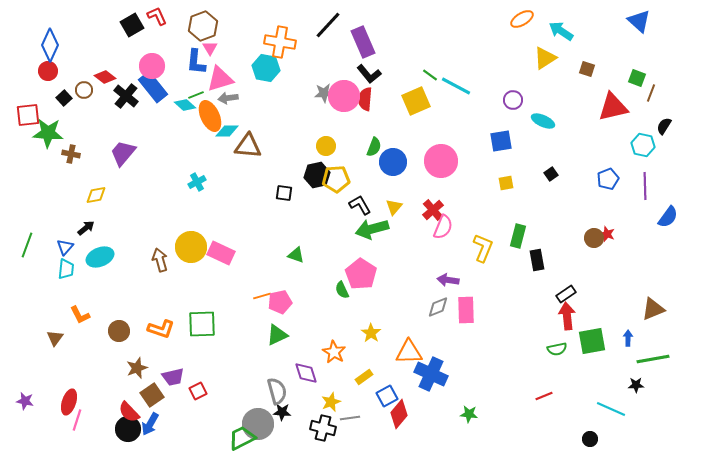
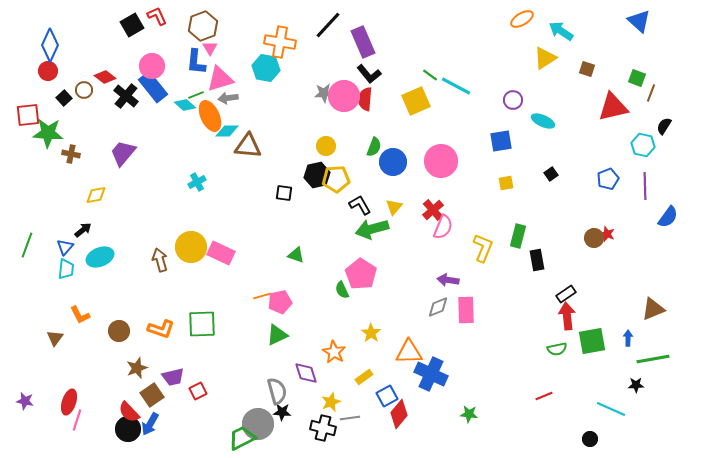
black arrow at (86, 228): moved 3 px left, 2 px down
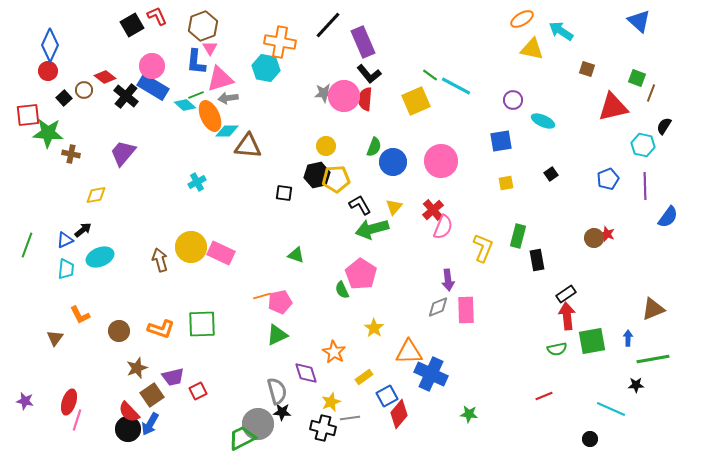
yellow triangle at (545, 58): moved 13 px left, 9 px up; rotated 45 degrees clockwise
blue rectangle at (153, 87): rotated 20 degrees counterclockwise
blue triangle at (65, 247): moved 7 px up; rotated 24 degrees clockwise
purple arrow at (448, 280): rotated 105 degrees counterclockwise
yellow star at (371, 333): moved 3 px right, 5 px up
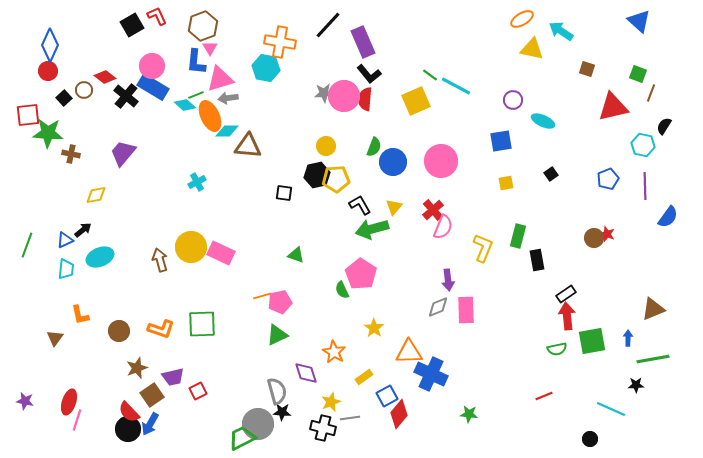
green square at (637, 78): moved 1 px right, 4 px up
orange L-shape at (80, 315): rotated 15 degrees clockwise
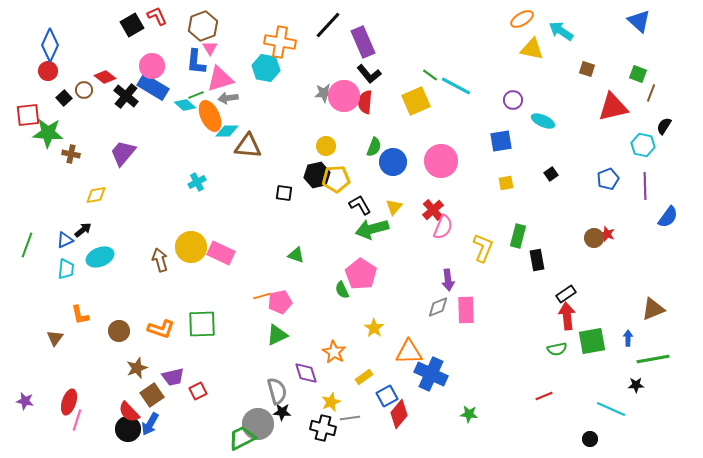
red semicircle at (365, 99): moved 3 px down
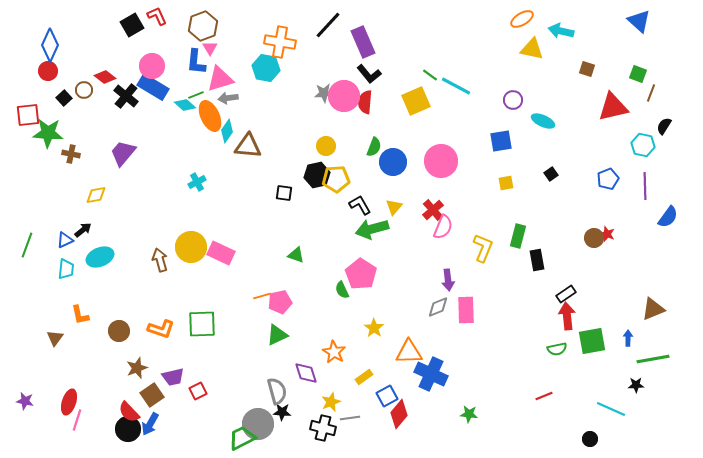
cyan arrow at (561, 31): rotated 20 degrees counterclockwise
cyan diamond at (227, 131): rotated 55 degrees counterclockwise
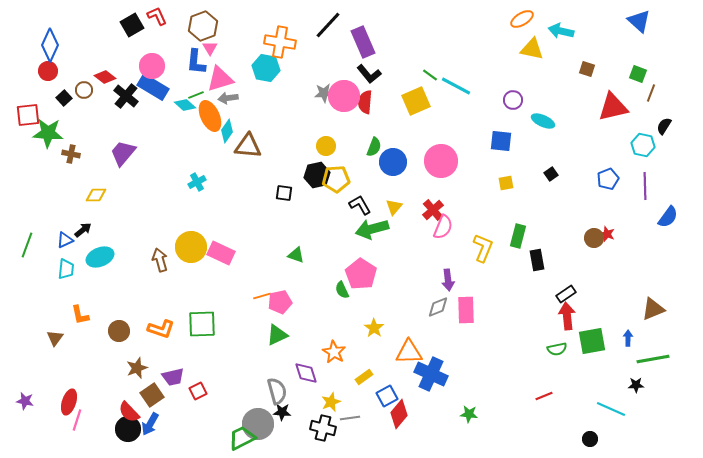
blue square at (501, 141): rotated 15 degrees clockwise
yellow diamond at (96, 195): rotated 10 degrees clockwise
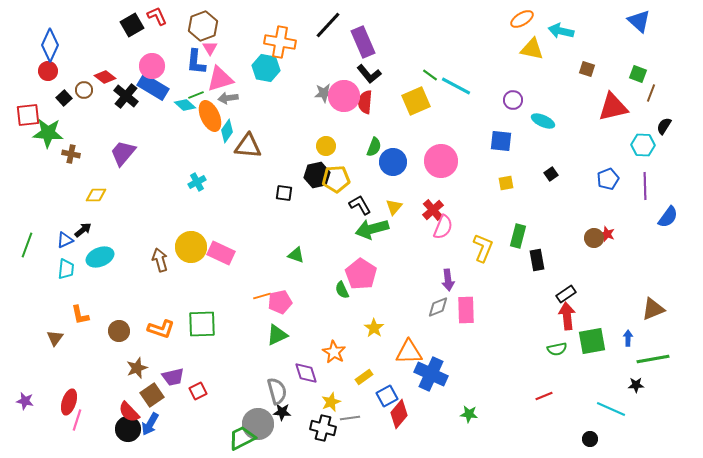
cyan hexagon at (643, 145): rotated 10 degrees counterclockwise
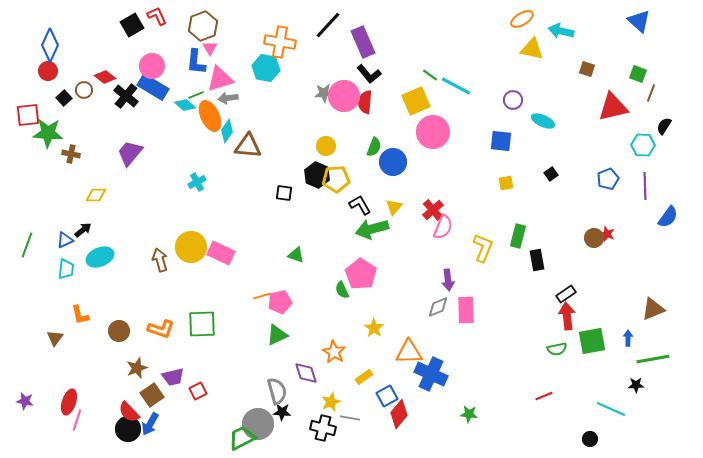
purple trapezoid at (123, 153): moved 7 px right
pink circle at (441, 161): moved 8 px left, 29 px up
black hexagon at (317, 175): rotated 25 degrees counterclockwise
gray line at (350, 418): rotated 18 degrees clockwise
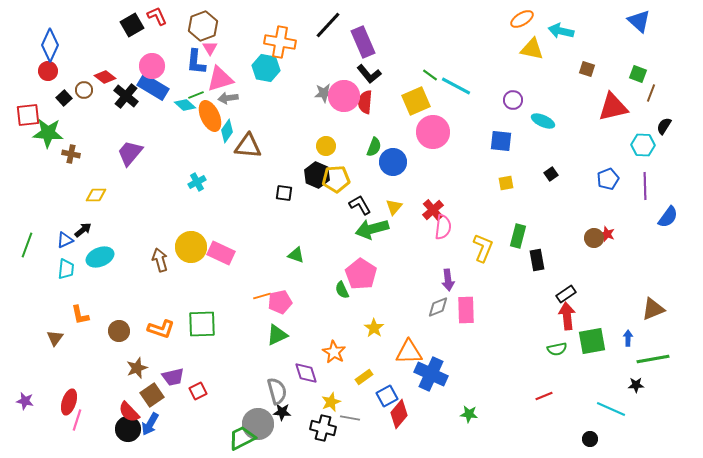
pink semicircle at (443, 227): rotated 15 degrees counterclockwise
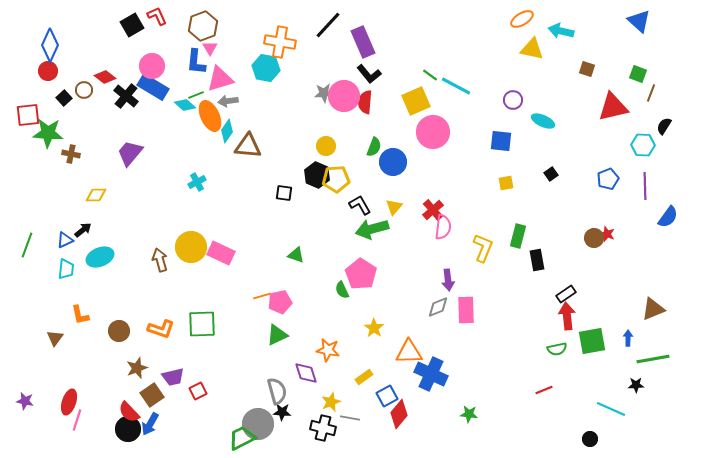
gray arrow at (228, 98): moved 3 px down
orange star at (334, 352): moved 6 px left, 2 px up; rotated 20 degrees counterclockwise
red line at (544, 396): moved 6 px up
